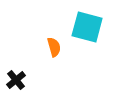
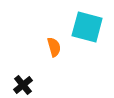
black cross: moved 7 px right, 5 px down
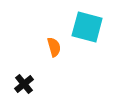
black cross: moved 1 px right, 1 px up
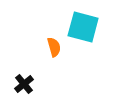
cyan square: moved 4 px left
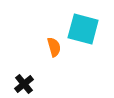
cyan square: moved 2 px down
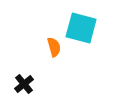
cyan square: moved 2 px left, 1 px up
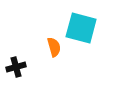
black cross: moved 8 px left, 17 px up; rotated 24 degrees clockwise
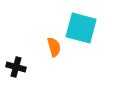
black cross: rotated 30 degrees clockwise
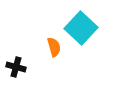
cyan square: rotated 28 degrees clockwise
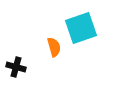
cyan square: rotated 28 degrees clockwise
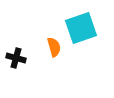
black cross: moved 9 px up
